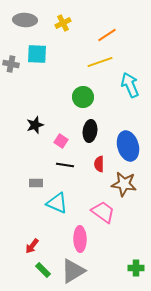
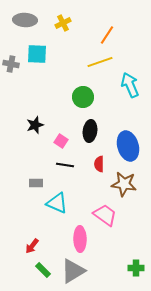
orange line: rotated 24 degrees counterclockwise
pink trapezoid: moved 2 px right, 3 px down
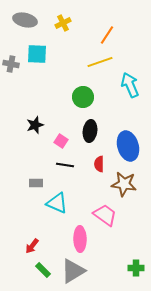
gray ellipse: rotated 10 degrees clockwise
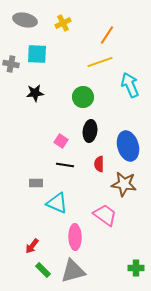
black star: moved 32 px up; rotated 12 degrees clockwise
pink ellipse: moved 5 px left, 2 px up
gray triangle: rotated 16 degrees clockwise
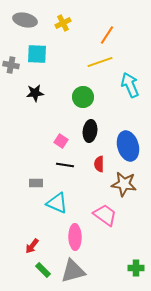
gray cross: moved 1 px down
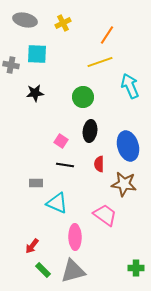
cyan arrow: moved 1 px down
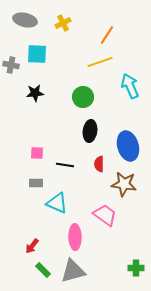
pink square: moved 24 px left, 12 px down; rotated 32 degrees counterclockwise
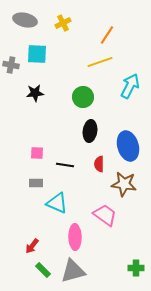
cyan arrow: rotated 50 degrees clockwise
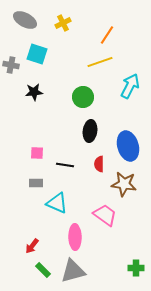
gray ellipse: rotated 15 degrees clockwise
cyan square: rotated 15 degrees clockwise
black star: moved 1 px left, 1 px up
